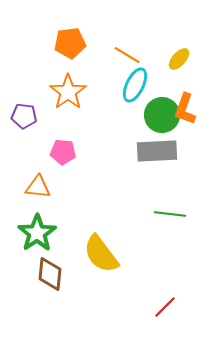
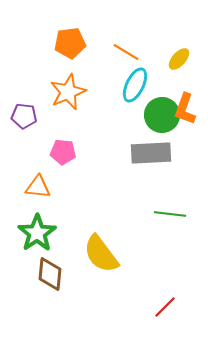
orange line: moved 1 px left, 3 px up
orange star: rotated 12 degrees clockwise
gray rectangle: moved 6 px left, 2 px down
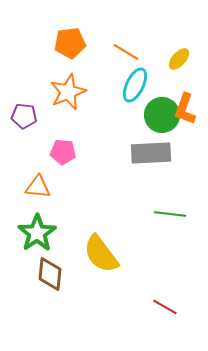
red line: rotated 75 degrees clockwise
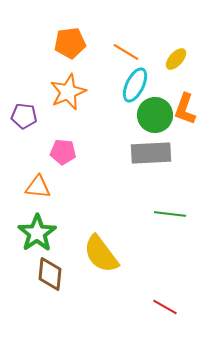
yellow ellipse: moved 3 px left
green circle: moved 7 px left
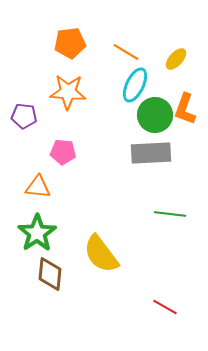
orange star: rotated 27 degrees clockwise
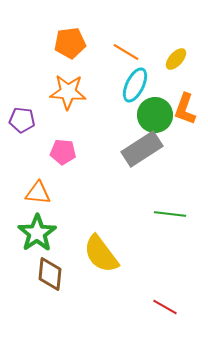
purple pentagon: moved 2 px left, 4 px down
gray rectangle: moved 9 px left, 4 px up; rotated 30 degrees counterclockwise
orange triangle: moved 6 px down
